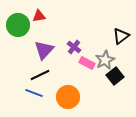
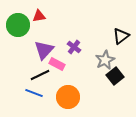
pink rectangle: moved 30 px left, 1 px down
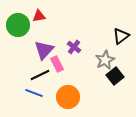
pink rectangle: rotated 35 degrees clockwise
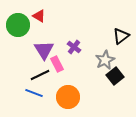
red triangle: rotated 40 degrees clockwise
purple triangle: rotated 15 degrees counterclockwise
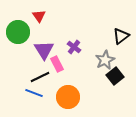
red triangle: rotated 24 degrees clockwise
green circle: moved 7 px down
black line: moved 2 px down
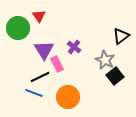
green circle: moved 4 px up
gray star: rotated 18 degrees counterclockwise
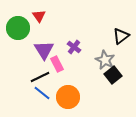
black square: moved 2 px left, 1 px up
blue line: moved 8 px right; rotated 18 degrees clockwise
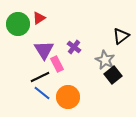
red triangle: moved 2 px down; rotated 32 degrees clockwise
green circle: moved 4 px up
